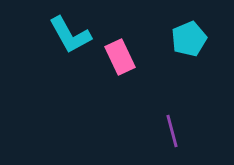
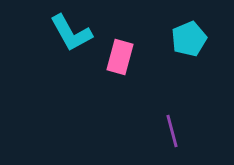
cyan L-shape: moved 1 px right, 2 px up
pink rectangle: rotated 40 degrees clockwise
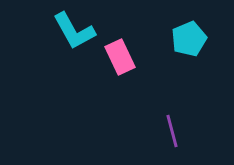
cyan L-shape: moved 3 px right, 2 px up
pink rectangle: rotated 40 degrees counterclockwise
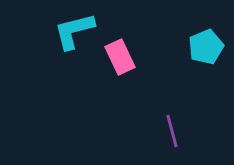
cyan L-shape: rotated 105 degrees clockwise
cyan pentagon: moved 17 px right, 8 px down
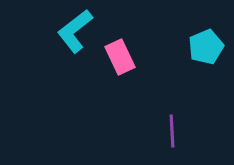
cyan L-shape: moved 1 px right; rotated 24 degrees counterclockwise
purple line: rotated 12 degrees clockwise
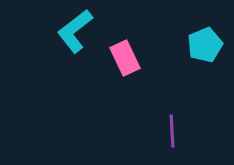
cyan pentagon: moved 1 px left, 2 px up
pink rectangle: moved 5 px right, 1 px down
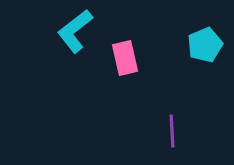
pink rectangle: rotated 12 degrees clockwise
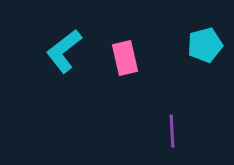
cyan L-shape: moved 11 px left, 20 px down
cyan pentagon: rotated 8 degrees clockwise
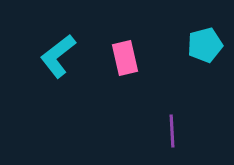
cyan L-shape: moved 6 px left, 5 px down
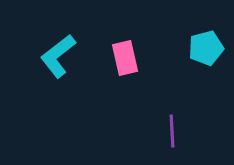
cyan pentagon: moved 1 px right, 3 px down
